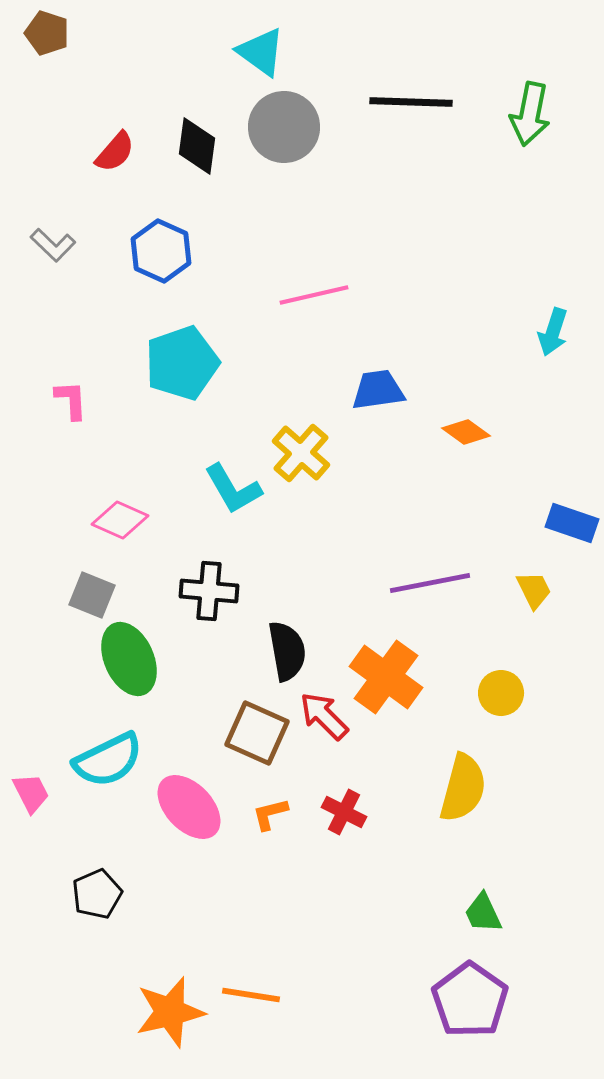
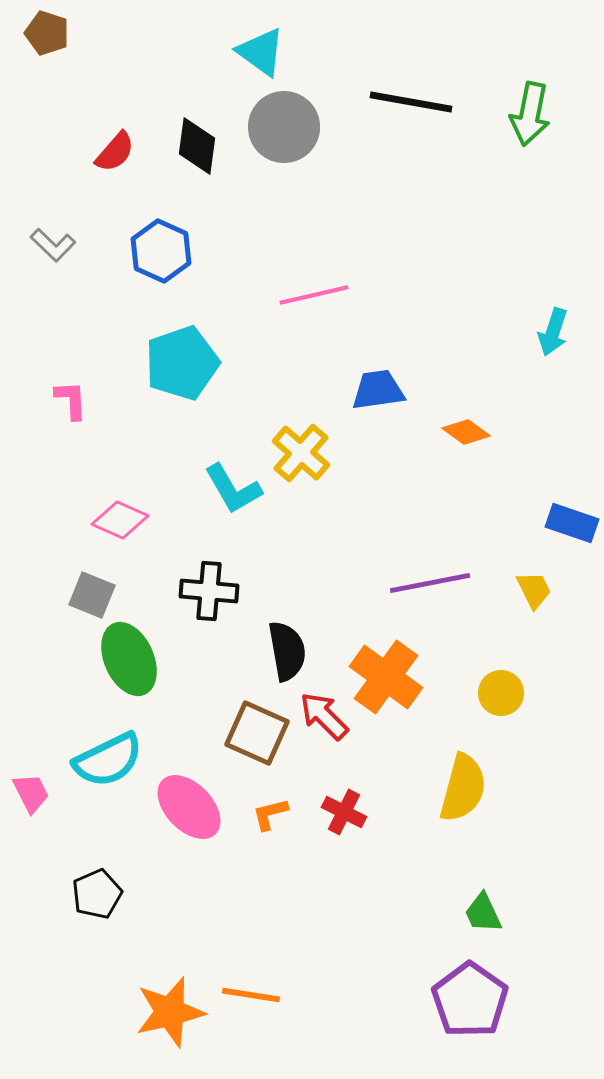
black line: rotated 8 degrees clockwise
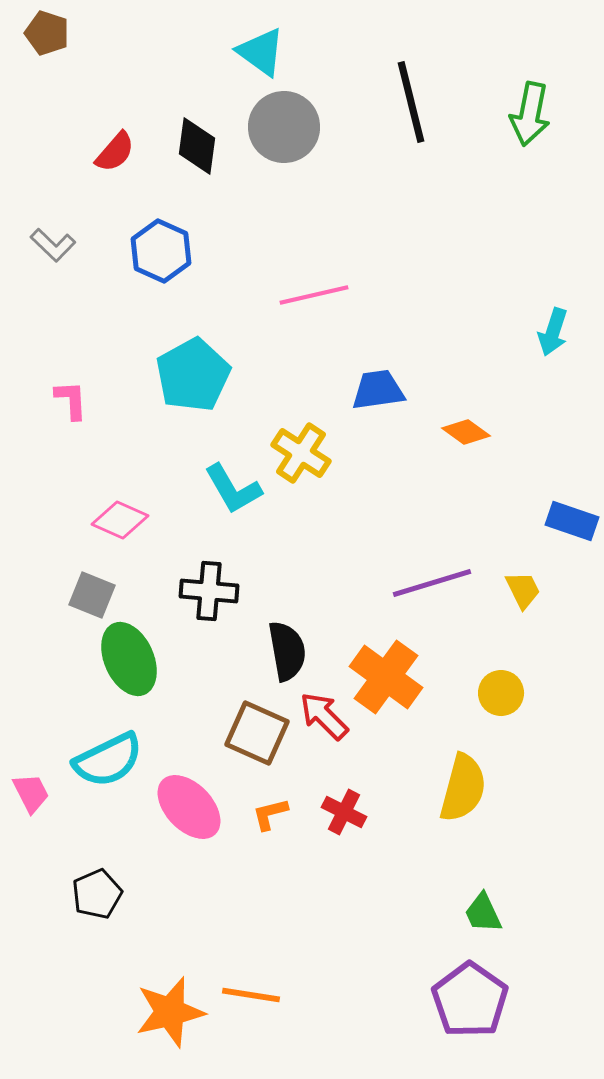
black line: rotated 66 degrees clockwise
cyan pentagon: moved 11 px right, 12 px down; rotated 10 degrees counterclockwise
yellow cross: rotated 8 degrees counterclockwise
blue rectangle: moved 2 px up
purple line: moved 2 px right; rotated 6 degrees counterclockwise
yellow trapezoid: moved 11 px left
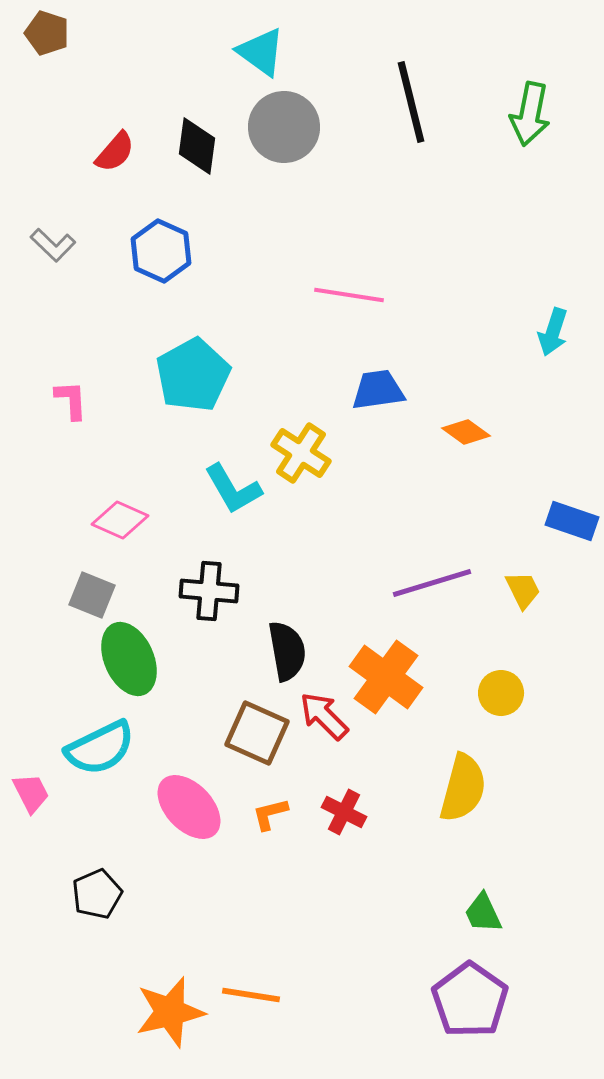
pink line: moved 35 px right; rotated 22 degrees clockwise
cyan semicircle: moved 8 px left, 12 px up
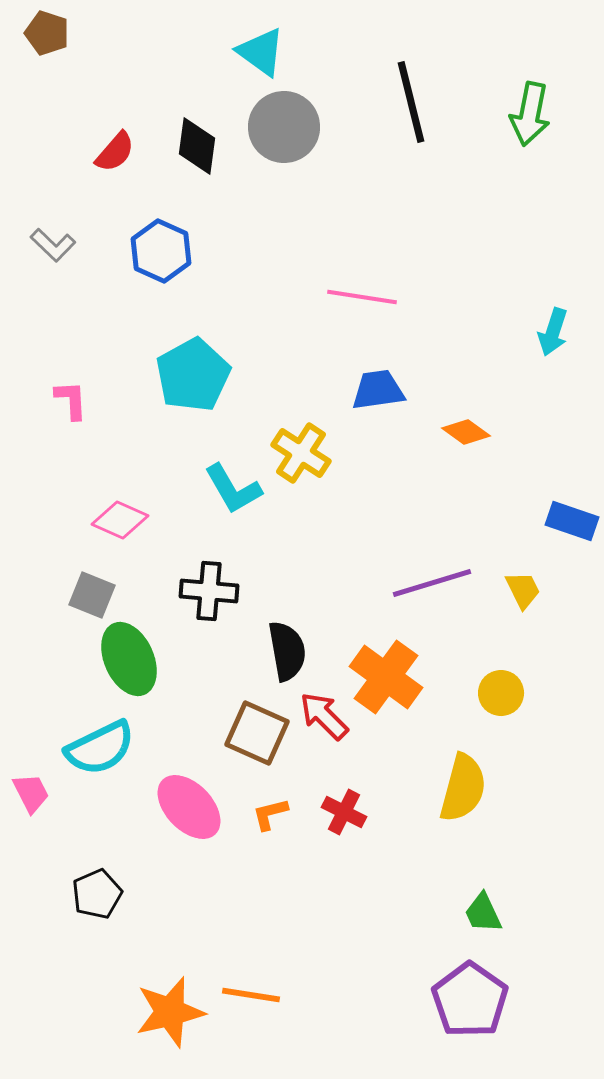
pink line: moved 13 px right, 2 px down
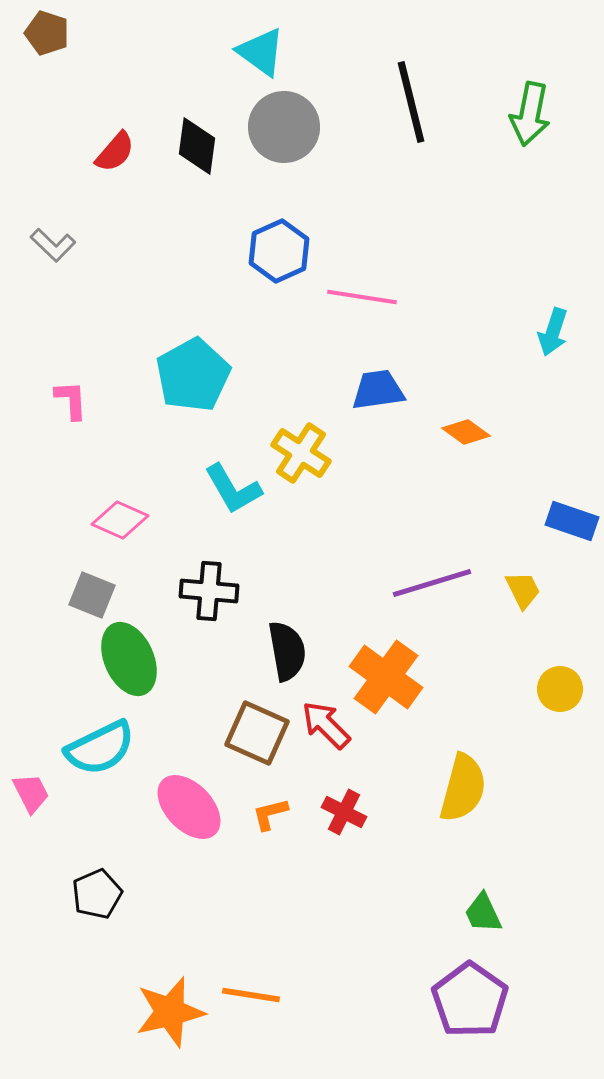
blue hexagon: moved 118 px right; rotated 12 degrees clockwise
yellow circle: moved 59 px right, 4 px up
red arrow: moved 2 px right, 9 px down
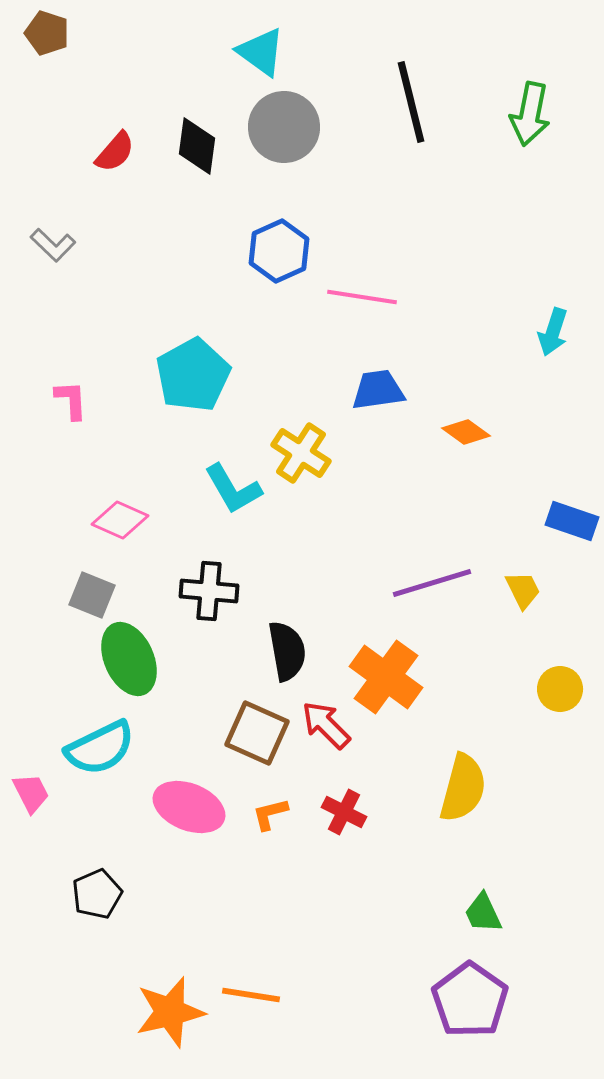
pink ellipse: rotated 24 degrees counterclockwise
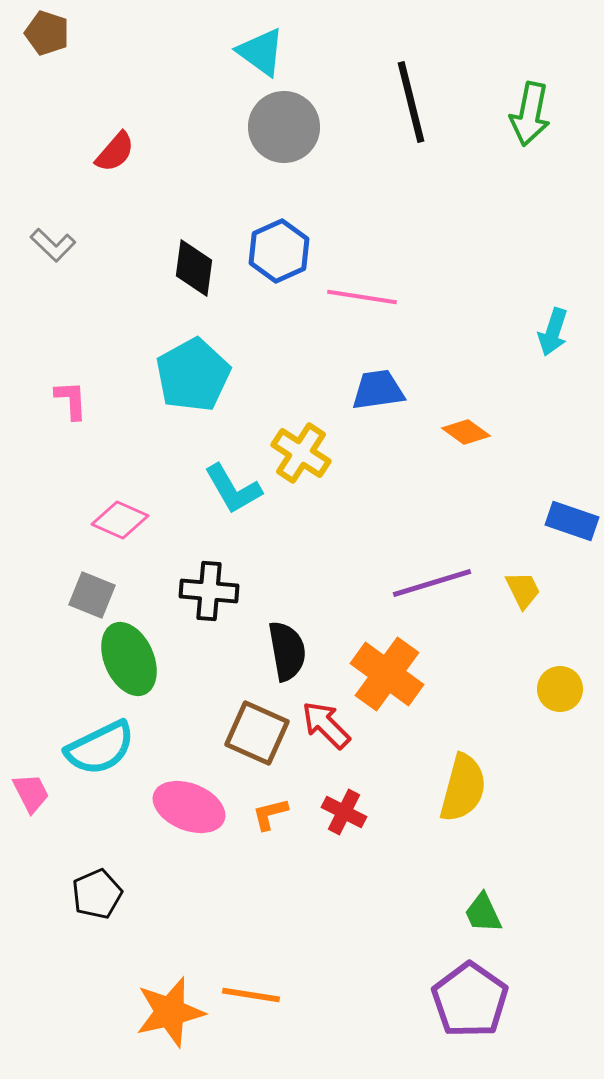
black diamond: moved 3 px left, 122 px down
orange cross: moved 1 px right, 3 px up
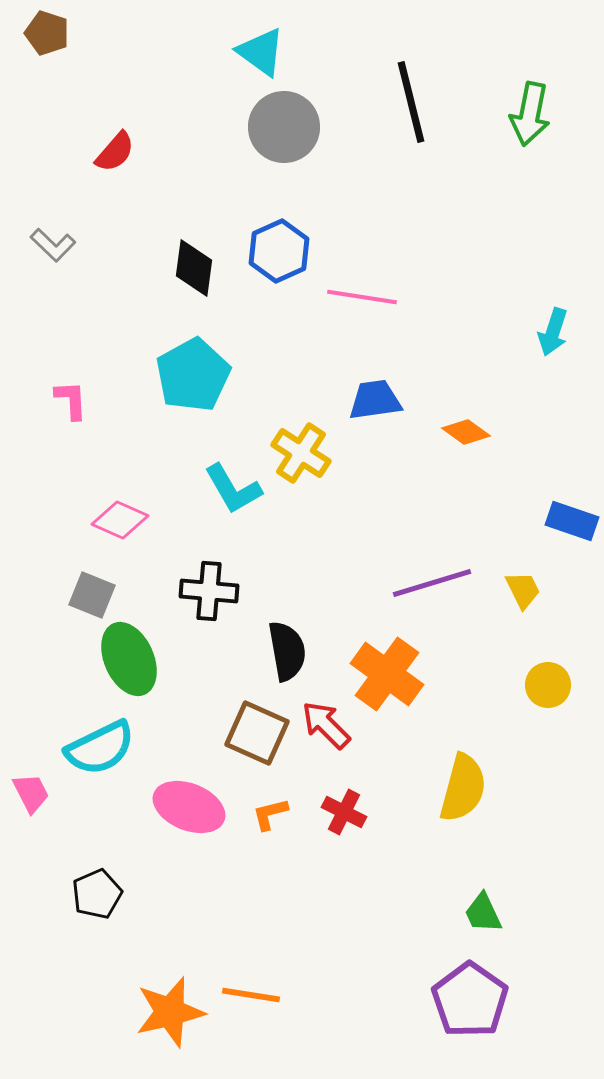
blue trapezoid: moved 3 px left, 10 px down
yellow circle: moved 12 px left, 4 px up
